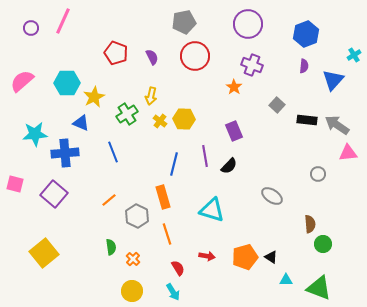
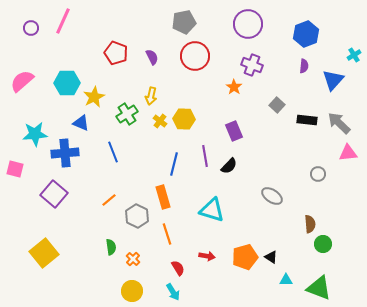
gray arrow at (337, 125): moved 2 px right, 2 px up; rotated 10 degrees clockwise
pink square at (15, 184): moved 15 px up
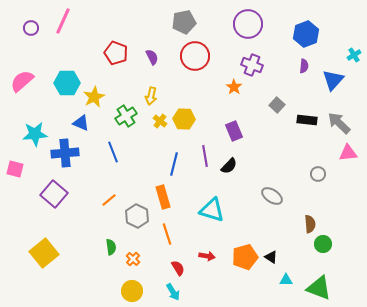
green cross at (127, 114): moved 1 px left, 2 px down
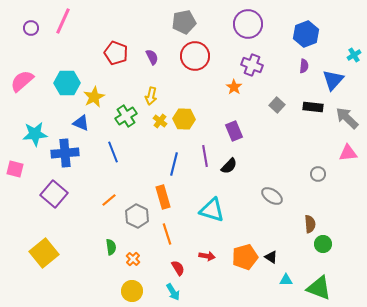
black rectangle at (307, 120): moved 6 px right, 13 px up
gray arrow at (339, 123): moved 8 px right, 5 px up
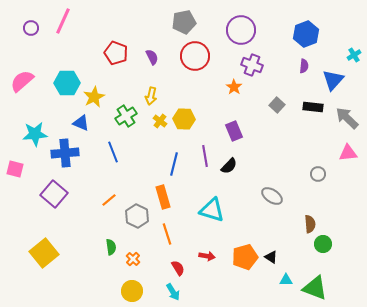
purple circle at (248, 24): moved 7 px left, 6 px down
green triangle at (319, 288): moved 4 px left
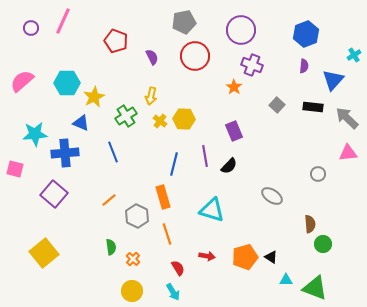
red pentagon at (116, 53): moved 12 px up
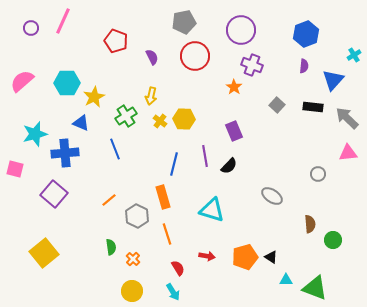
cyan star at (35, 134): rotated 10 degrees counterclockwise
blue line at (113, 152): moved 2 px right, 3 px up
green circle at (323, 244): moved 10 px right, 4 px up
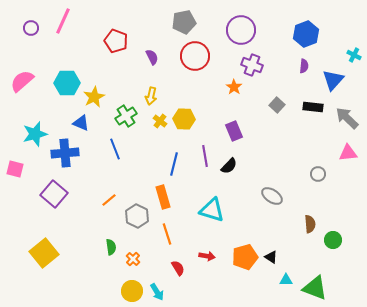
cyan cross at (354, 55): rotated 32 degrees counterclockwise
cyan arrow at (173, 292): moved 16 px left
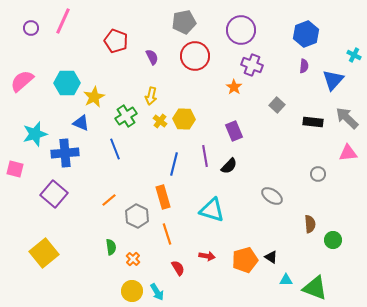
black rectangle at (313, 107): moved 15 px down
orange pentagon at (245, 257): moved 3 px down
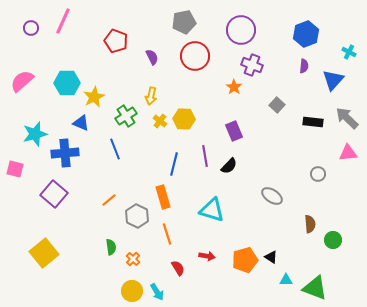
cyan cross at (354, 55): moved 5 px left, 3 px up
